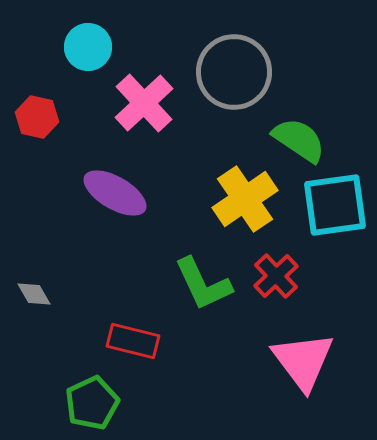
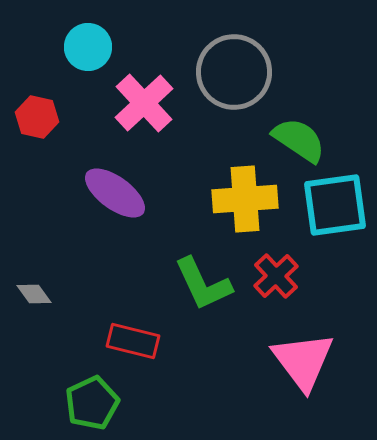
purple ellipse: rotated 6 degrees clockwise
yellow cross: rotated 30 degrees clockwise
gray diamond: rotated 6 degrees counterclockwise
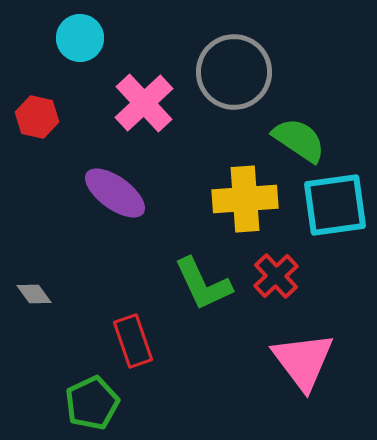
cyan circle: moved 8 px left, 9 px up
red rectangle: rotated 57 degrees clockwise
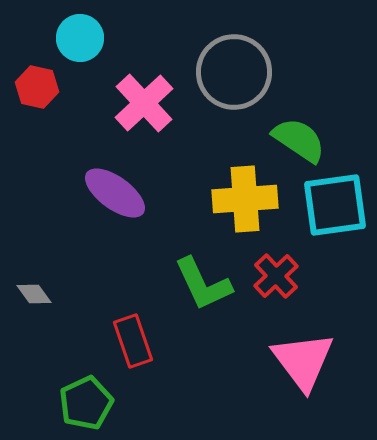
red hexagon: moved 30 px up
green pentagon: moved 6 px left
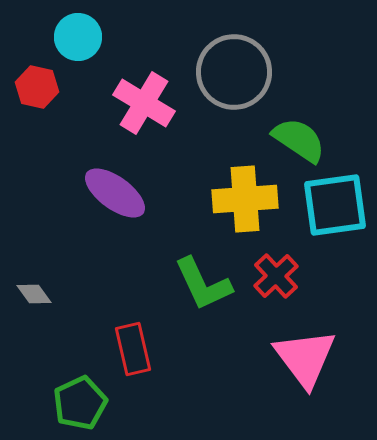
cyan circle: moved 2 px left, 1 px up
pink cross: rotated 16 degrees counterclockwise
red rectangle: moved 8 px down; rotated 6 degrees clockwise
pink triangle: moved 2 px right, 3 px up
green pentagon: moved 6 px left
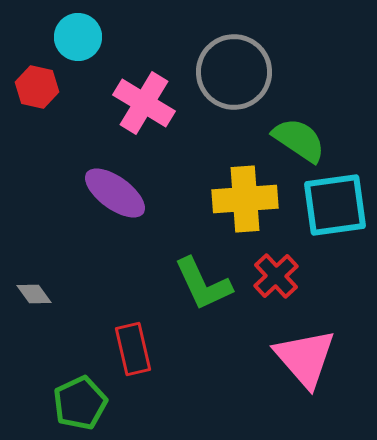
pink triangle: rotated 4 degrees counterclockwise
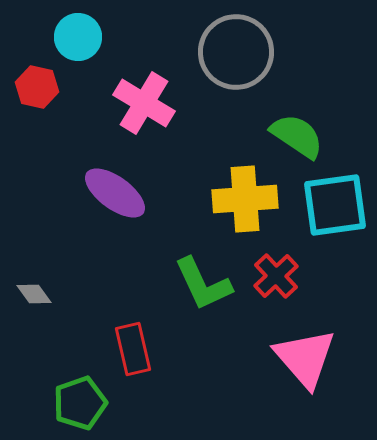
gray circle: moved 2 px right, 20 px up
green semicircle: moved 2 px left, 4 px up
green pentagon: rotated 6 degrees clockwise
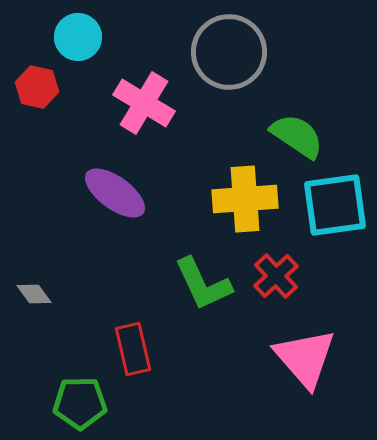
gray circle: moved 7 px left
green pentagon: rotated 18 degrees clockwise
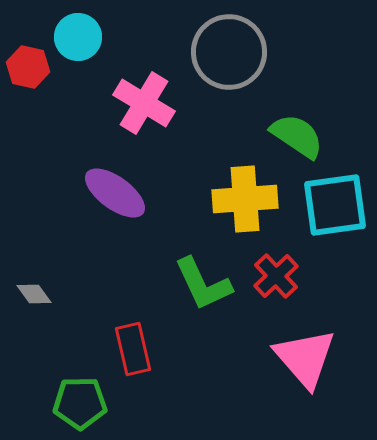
red hexagon: moved 9 px left, 20 px up
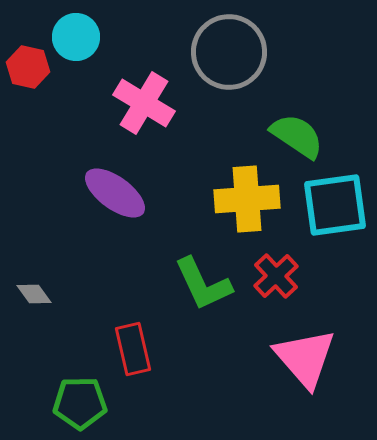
cyan circle: moved 2 px left
yellow cross: moved 2 px right
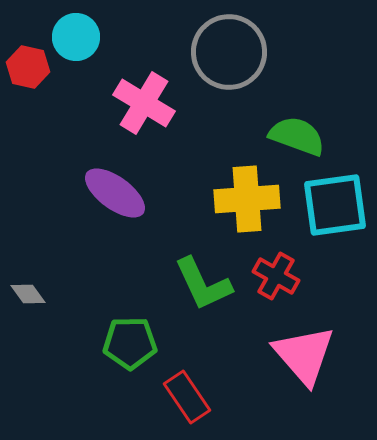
green semicircle: rotated 14 degrees counterclockwise
red cross: rotated 18 degrees counterclockwise
gray diamond: moved 6 px left
red rectangle: moved 54 px right, 48 px down; rotated 21 degrees counterclockwise
pink triangle: moved 1 px left, 3 px up
green pentagon: moved 50 px right, 60 px up
